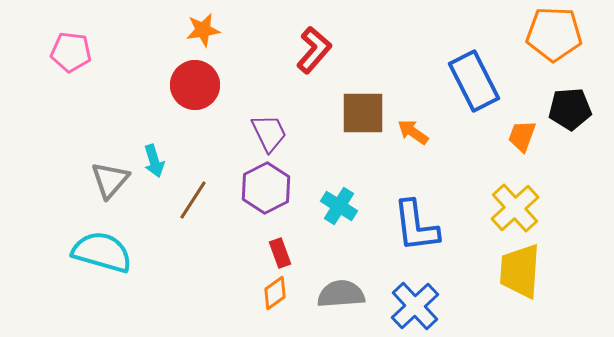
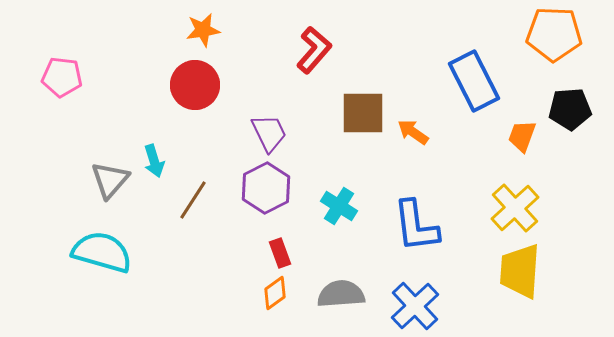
pink pentagon: moved 9 px left, 25 px down
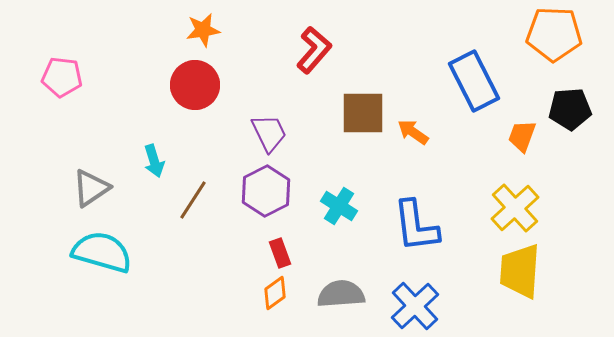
gray triangle: moved 19 px left, 8 px down; rotated 15 degrees clockwise
purple hexagon: moved 3 px down
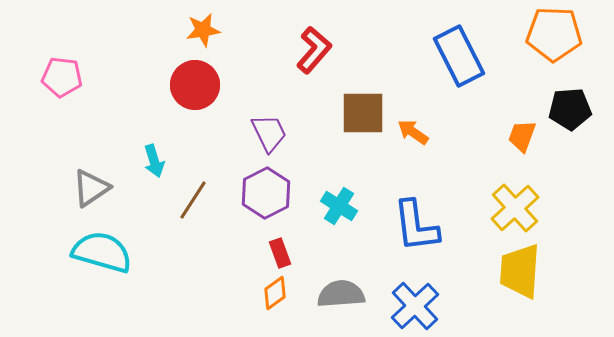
blue rectangle: moved 15 px left, 25 px up
purple hexagon: moved 2 px down
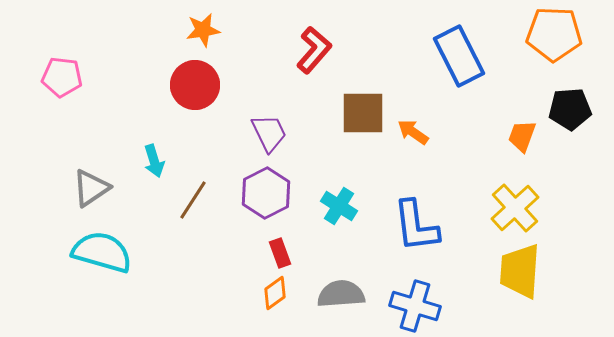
blue cross: rotated 30 degrees counterclockwise
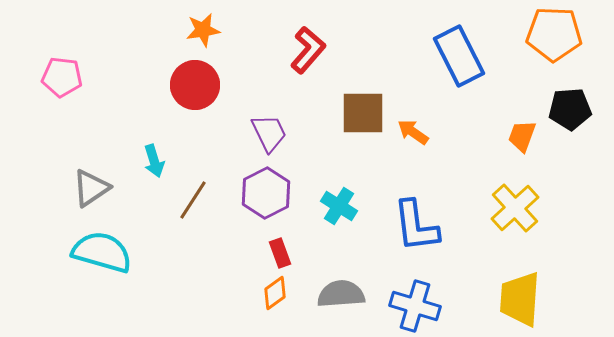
red L-shape: moved 6 px left
yellow trapezoid: moved 28 px down
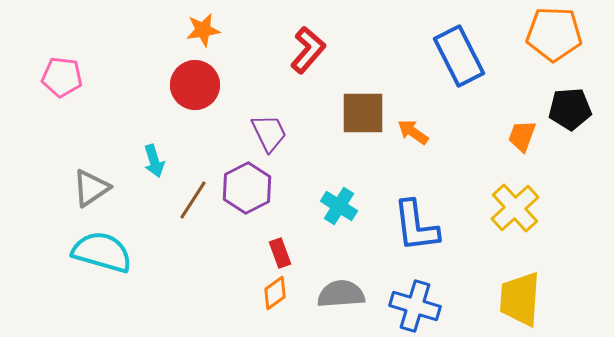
purple hexagon: moved 19 px left, 5 px up
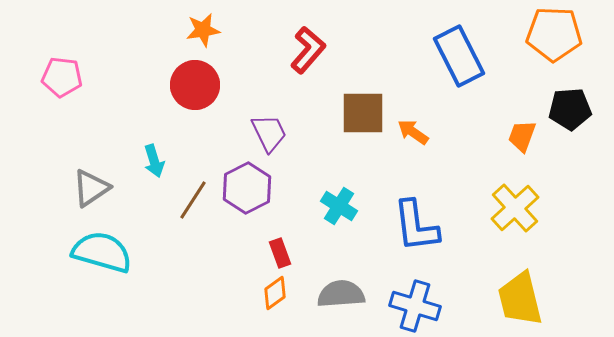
yellow trapezoid: rotated 18 degrees counterclockwise
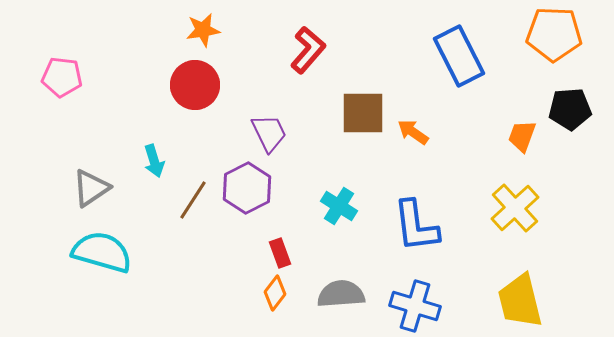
orange diamond: rotated 16 degrees counterclockwise
yellow trapezoid: moved 2 px down
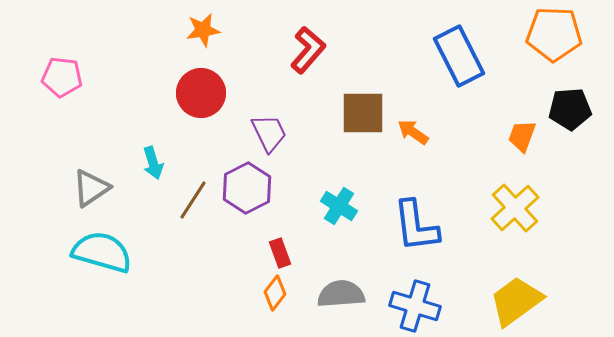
red circle: moved 6 px right, 8 px down
cyan arrow: moved 1 px left, 2 px down
yellow trapezoid: moved 4 px left; rotated 68 degrees clockwise
